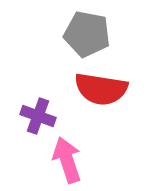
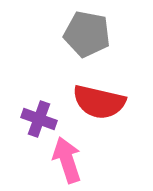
red semicircle: moved 2 px left, 13 px down; rotated 4 degrees clockwise
purple cross: moved 1 px right, 3 px down
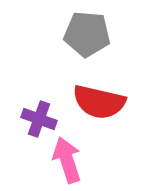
gray pentagon: rotated 6 degrees counterclockwise
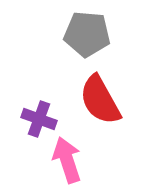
red semicircle: moved 1 px right, 2 px up; rotated 48 degrees clockwise
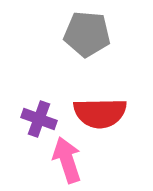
red semicircle: moved 13 px down; rotated 62 degrees counterclockwise
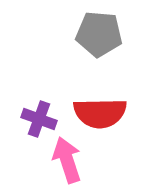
gray pentagon: moved 12 px right
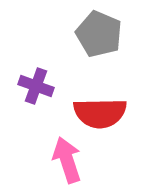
gray pentagon: rotated 18 degrees clockwise
purple cross: moved 3 px left, 33 px up
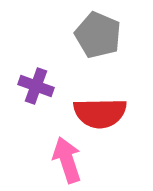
gray pentagon: moved 1 px left, 1 px down
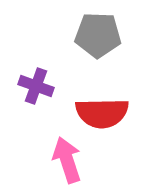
gray pentagon: rotated 21 degrees counterclockwise
red semicircle: moved 2 px right
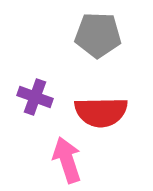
purple cross: moved 1 px left, 11 px down
red semicircle: moved 1 px left, 1 px up
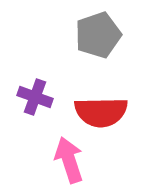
gray pentagon: rotated 21 degrees counterclockwise
pink arrow: moved 2 px right
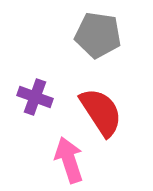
gray pentagon: rotated 27 degrees clockwise
red semicircle: rotated 122 degrees counterclockwise
